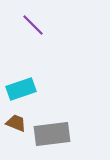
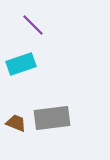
cyan rectangle: moved 25 px up
gray rectangle: moved 16 px up
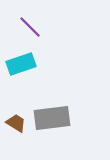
purple line: moved 3 px left, 2 px down
brown trapezoid: rotated 10 degrees clockwise
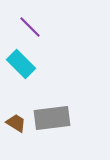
cyan rectangle: rotated 64 degrees clockwise
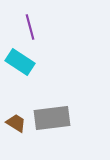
purple line: rotated 30 degrees clockwise
cyan rectangle: moved 1 px left, 2 px up; rotated 12 degrees counterclockwise
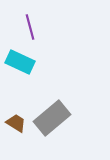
cyan rectangle: rotated 8 degrees counterclockwise
gray rectangle: rotated 33 degrees counterclockwise
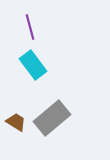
cyan rectangle: moved 13 px right, 3 px down; rotated 28 degrees clockwise
brown trapezoid: moved 1 px up
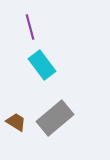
cyan rectangle: moved 9 px right
gray rectangle: moved 3 px right
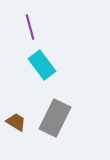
gray rectangle: rotated 24 degrees counterclockwise
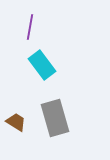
purple line: rotated 25 degrees clockwise
gray rectangle: rotated 42 degrees counterclockwise
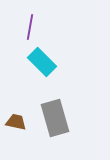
cyan rectangle: moved 3 px up; rotated 8 degrees counterclockwise
brown trapezoid: rotated 20 degrees counterclockwise
